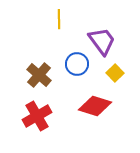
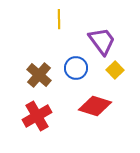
blue circle: moved 1 px left, 4 px down
yellow square: moved 3 px up
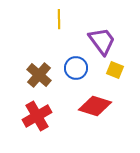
yellow square: rotated 24 degrees counterclockwise
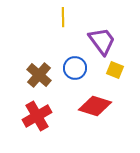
yellow line: moved 4 px right, 2 px up
blue circle: moved 1 px left
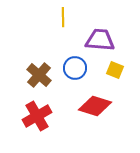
purple trapezoid: moved 2 px left, 1 px up; rotated 48 degrees counterclockwise
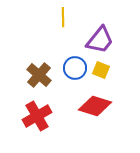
purple trapezoid: rotated 124 degrees clockwise
yellow square: moved 14 px left
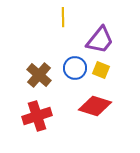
red cross: rotated 12 degrees clockwise
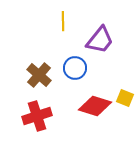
yellow line: moved 4 px down
yellow square: moved 24 px right, 28 px down
